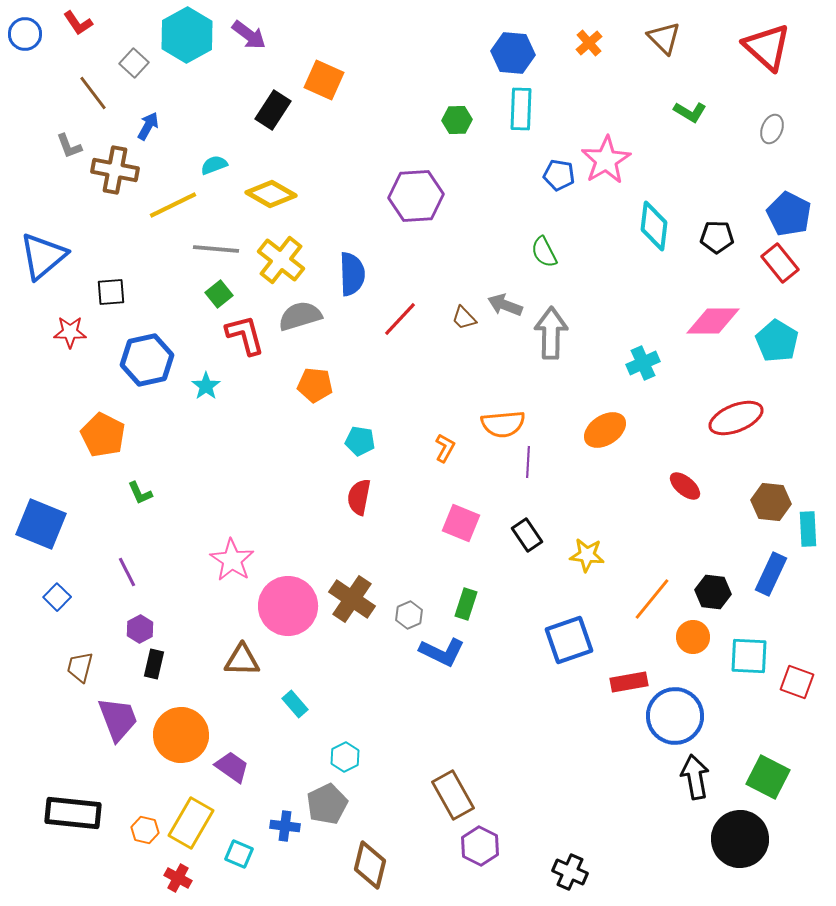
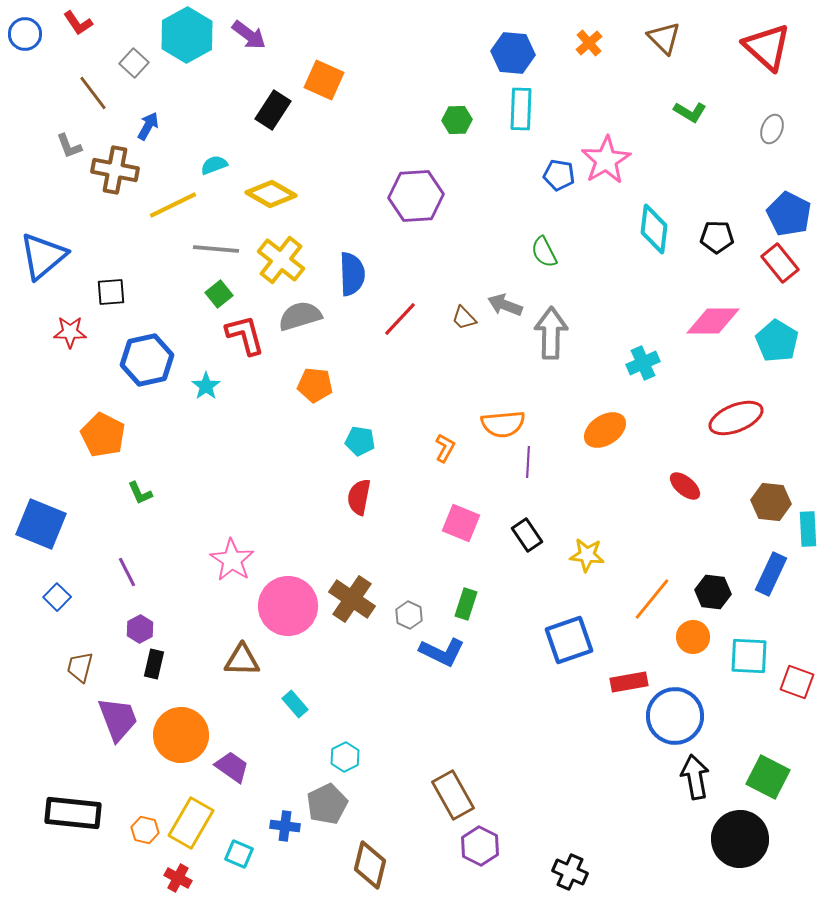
cyan diamond at (654, 226): moved 3 px down
gray hexagon at (409, 615): rotated 12 degrees counterclockwise
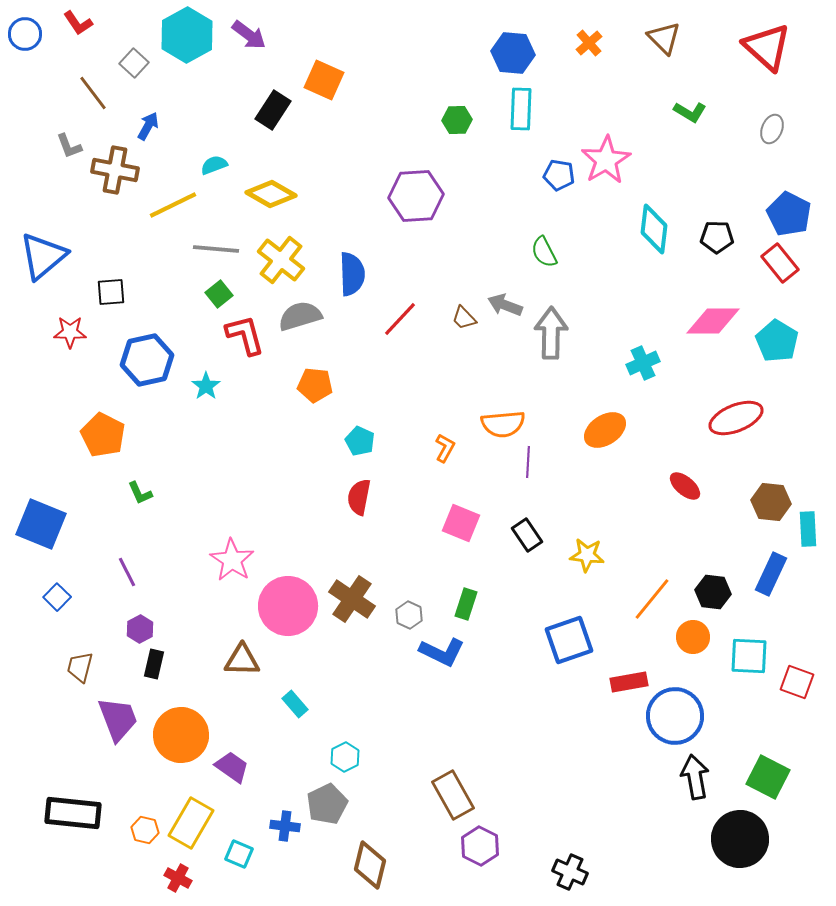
cyan pentagon at (360, 441): rotated 16 degrees clockwise
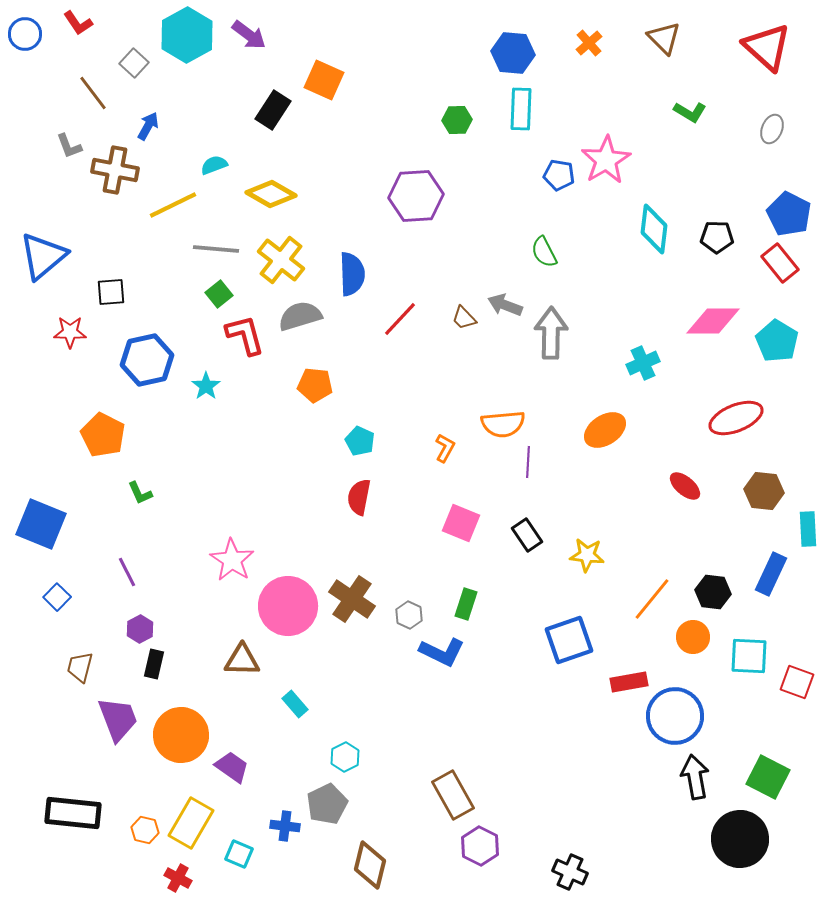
brown hexagon at (771, 502): moved 7 px left, 11 px up
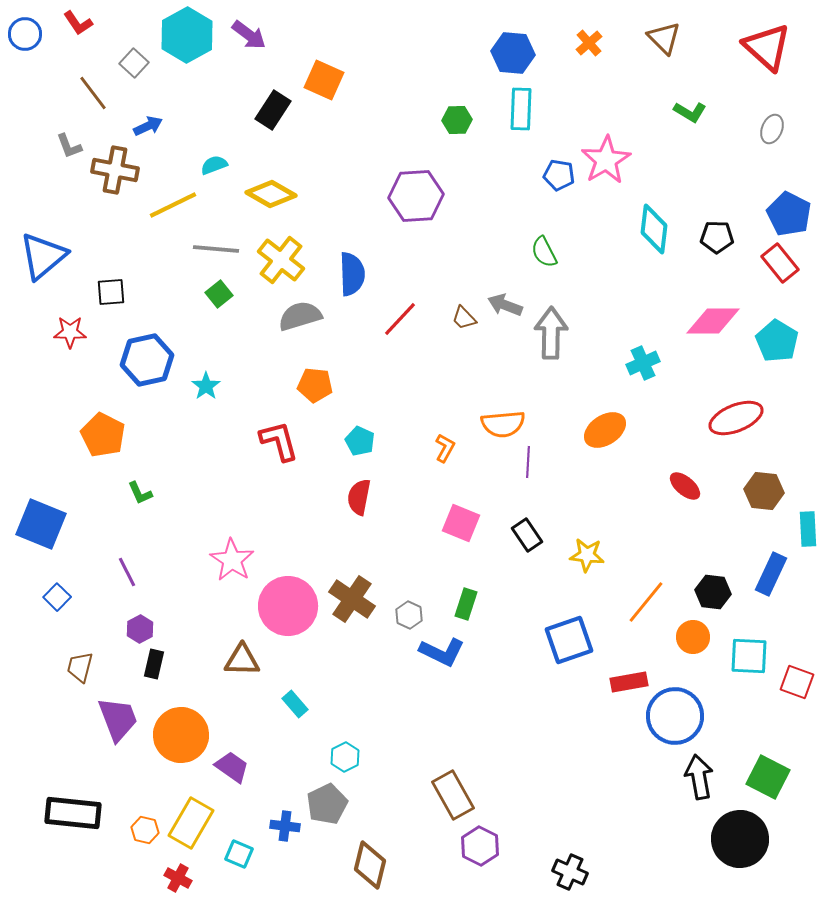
blue arrow at (148, 126): rotated 36 degrees clockwise
red L-shape at (245, 335): moved 34 px right, 106 px down
orange line at (652, 599): moved 6 px left, 3 px down
black arrow at (695, 777): moved 4 px right
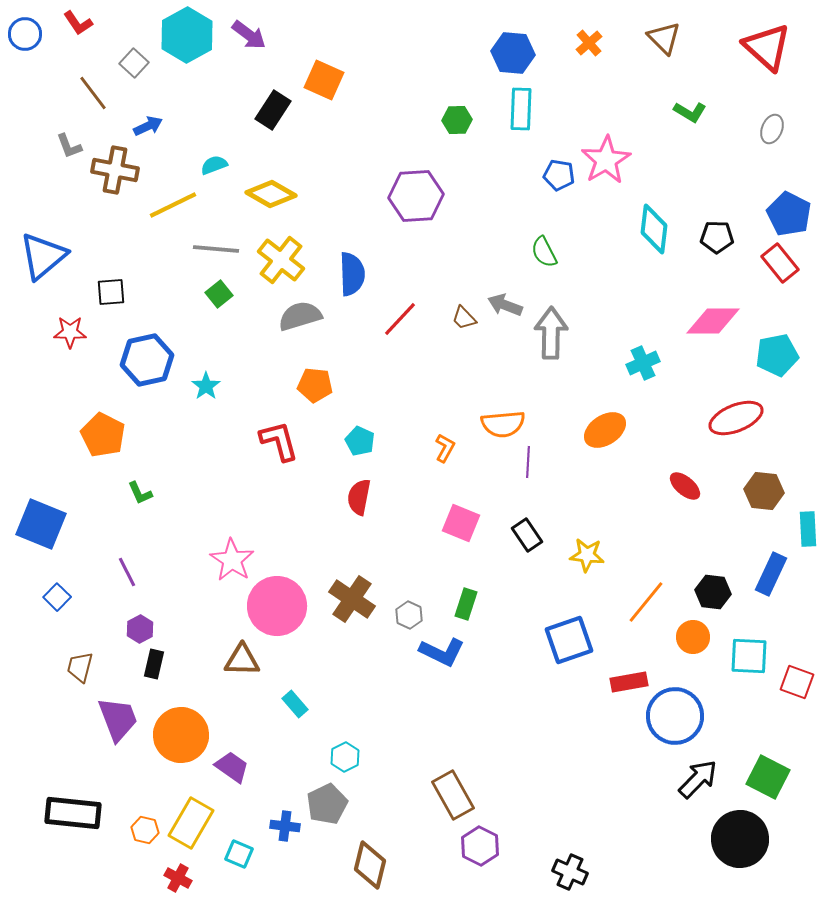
cyan pentagon at (777, 341): moved 14 px down; rotated 30 degrees clockwise
pink circle at (288, 606): moved 11 px left
black arrow at (699, 777): moved 1 px left, 2 px down; rotated 54 degrees clockwise
